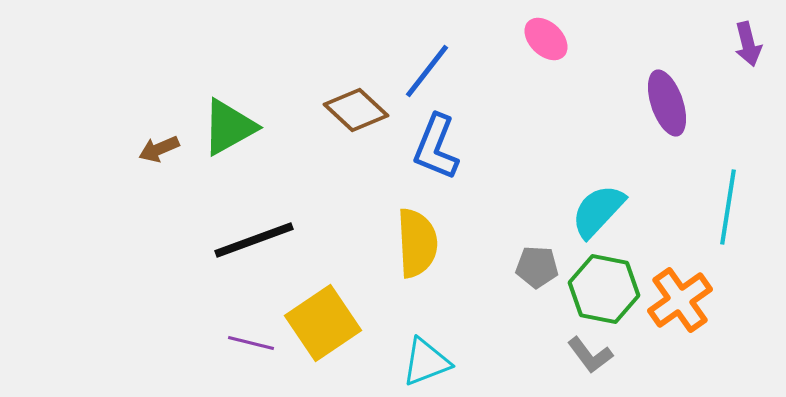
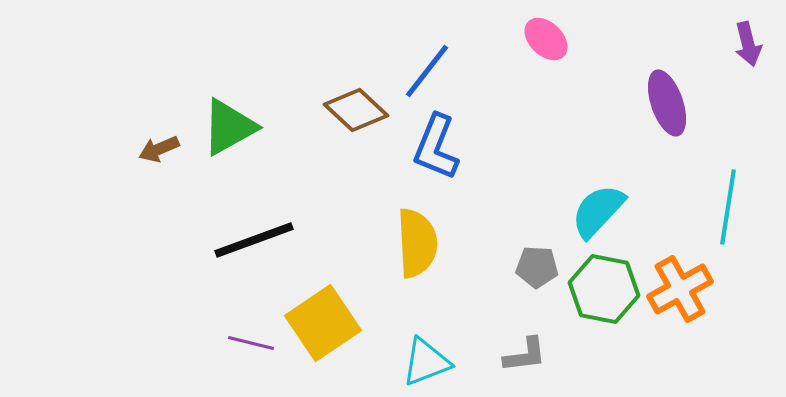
orange cross: moved 11 px up; rotated 6 degrees clockwise
gray L-shape: moved 65 px left; rotated 60 degrees counterclockwise
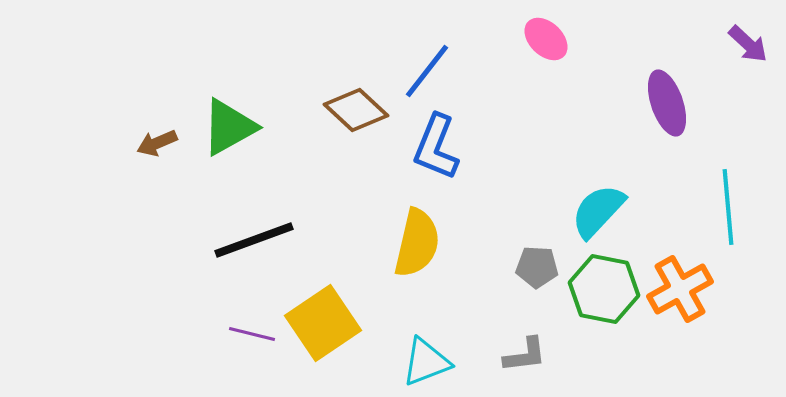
purple arrow: rotated 33 degrees counterclockwise
brown arrow: moved 2 px left, 6 px up
cyan line: rotated 14 degrees counterclockwise
yellow semicircle: rotated 16 degrees clockwise
purple line: moved 1 px right, 9 px up
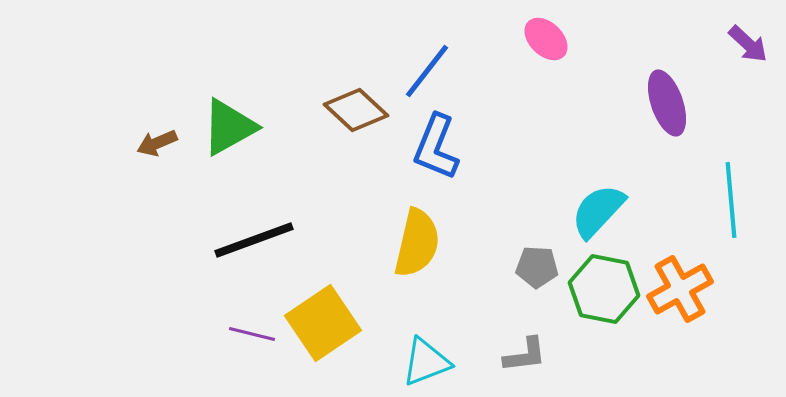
cyan line: moved 3 px right, 7 px up
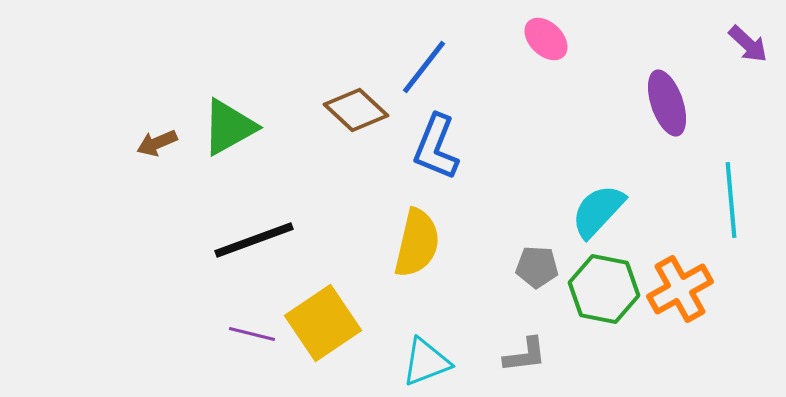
blue line: moved 3 px left, 4 px up
